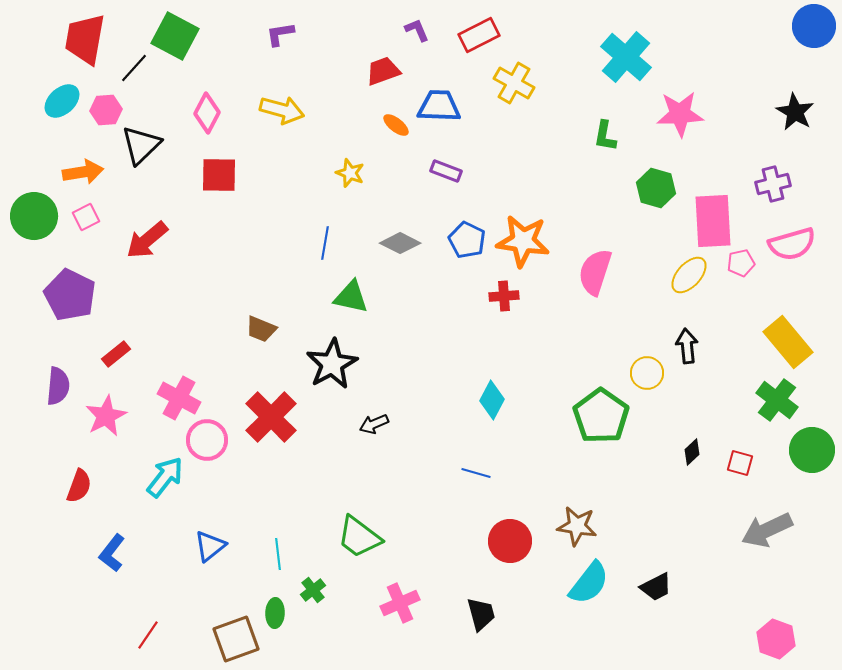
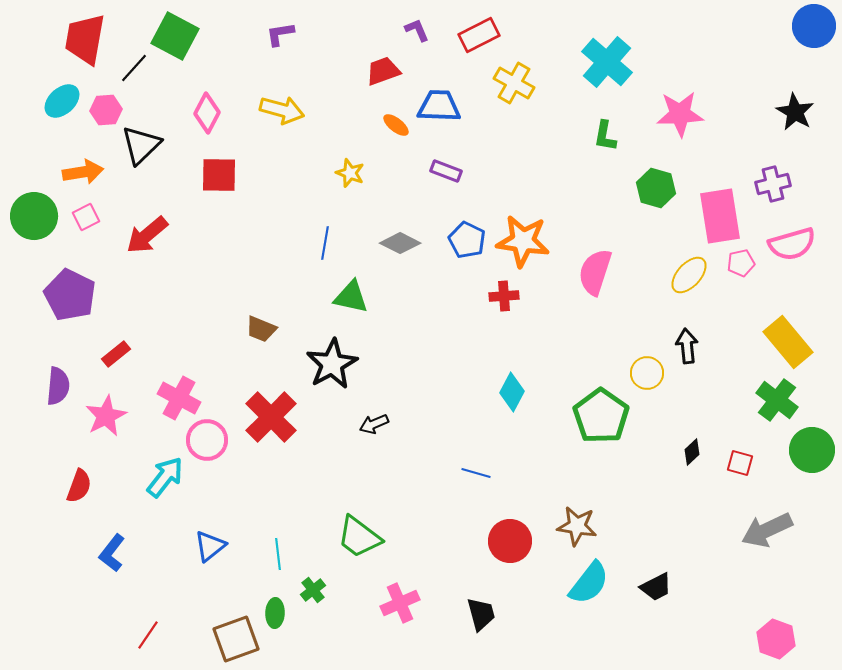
cyan cross at (626, 57): moved 19 px left, 5 px down
pink rectangle at (713, 221): moved 7 px right, 5 px up; rotated 6 degrees counterclockwise
red arrow at (147, 240): moved 5 px up
cyan diamond at (492, 400): moved 20 px right, 8 px up
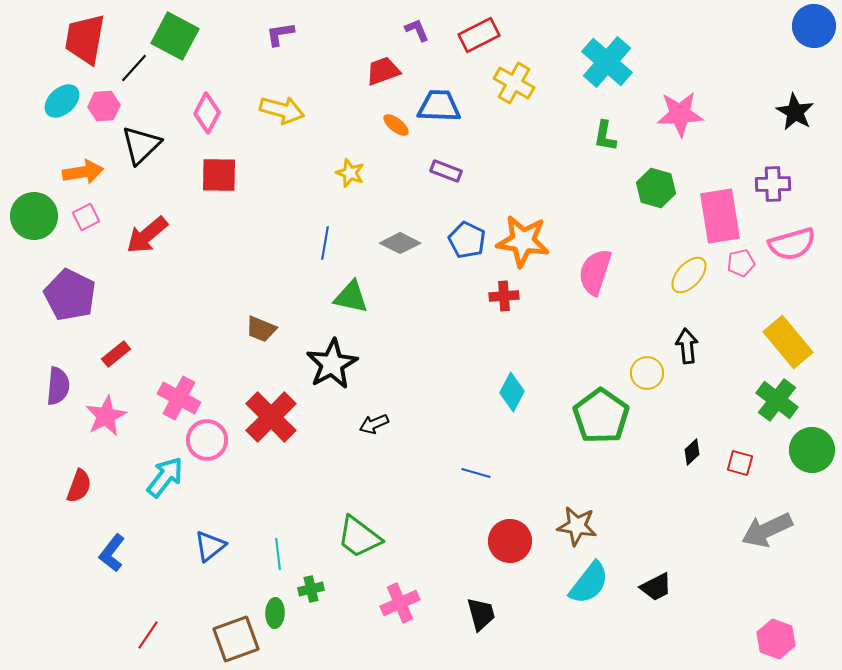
pink hexagon at (106, 110): moved 2 px left, 4 px up
purple cross at (773, 184): rotated 12 degrees clockwise
green cross at (313, 590): moved 2 px left, 1 px up; rotated 25 degrees clockwise
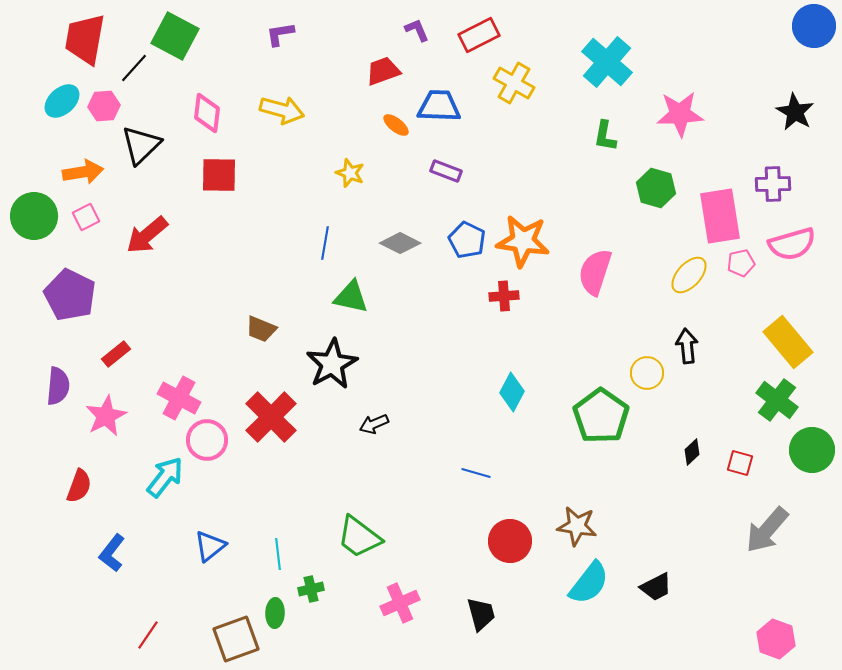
pink diamond at (207, 113): rotated 21 degrees counterclockwise
gray arrow at (767, 530): rotated 24 degrees counterclockwise
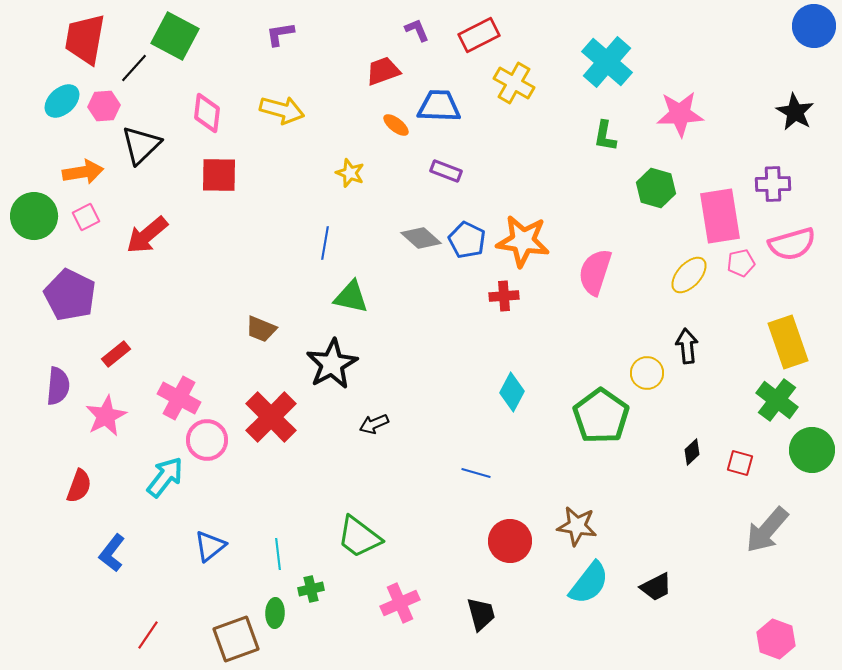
gray diamond at (400, 243): moved 21 px right, 5 px up; rotated 15 degrees clockwise
yellow rectangle at (788, 342): rotated 21 degrees clockwise
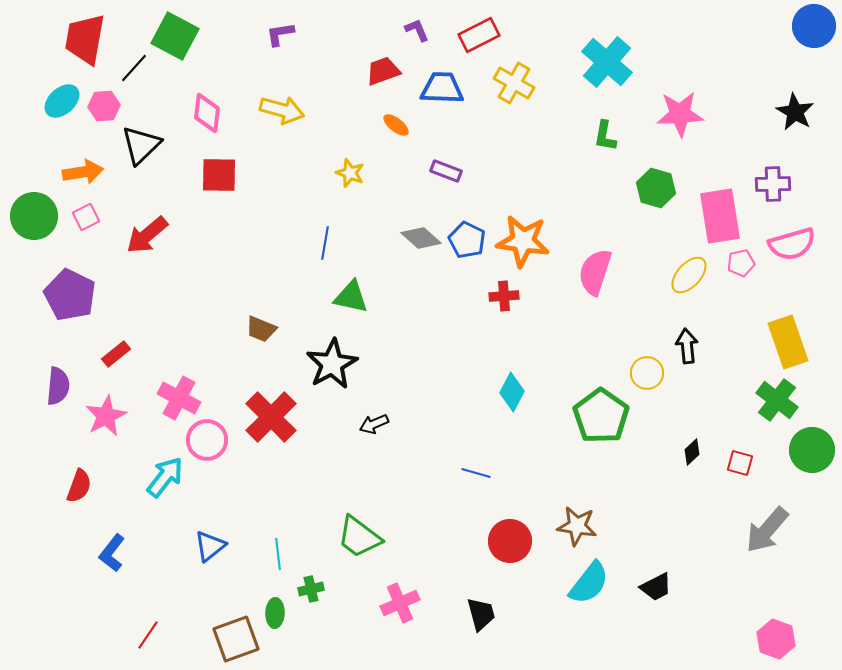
blue trapezoid at (439, 106): moved 3 px right, 18 px up
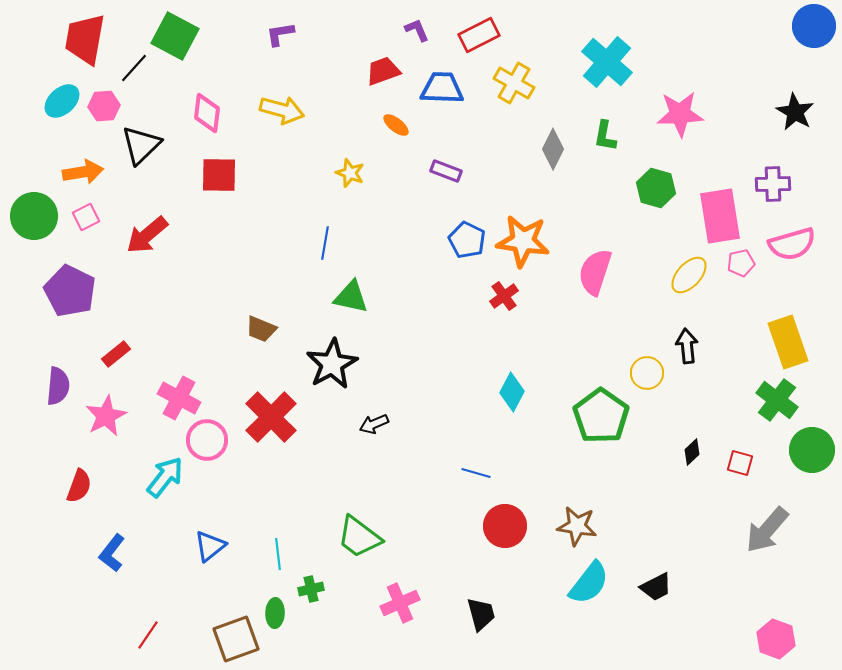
gray diamond at (421, 238): moved 132 px right, 89 px up; rotated 75 degrees clockwise
purple pentagon at (70, 295): moved 4 px up
red cross at (504, 296): rotated 32 degrees counterclockwise
red circle at (510, 541): moved 5 px left, 15 px up
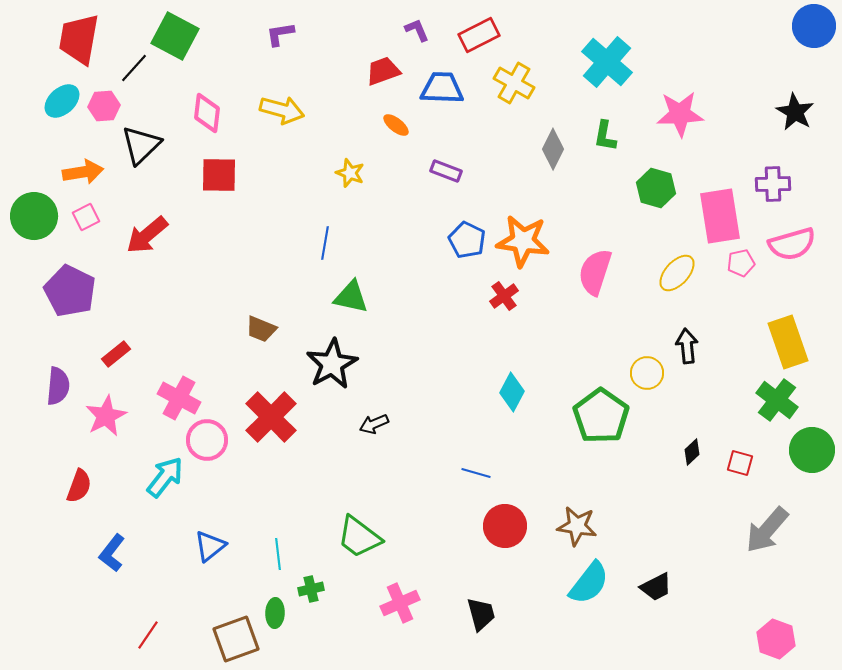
red trapezoid at (85, 39): moved 6 px left
yellow ellipse at (689, 275): moved 12 px left, 2 px up
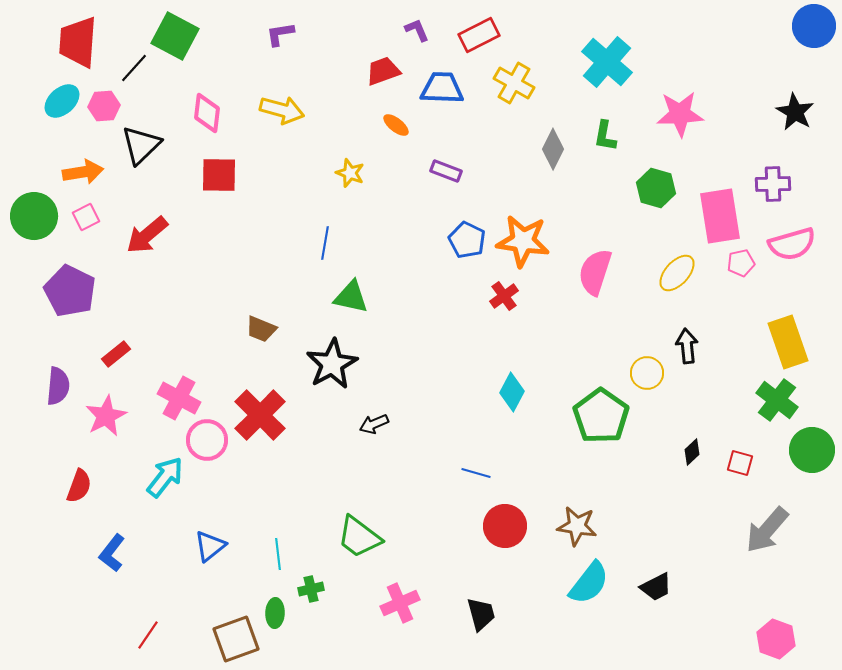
red trapezoid at (79, 39): moved 1 px left, 3 px down; rotated 6 degrees counterclockwise
red cross at (271, 417): moved 11 px left, 2 px up
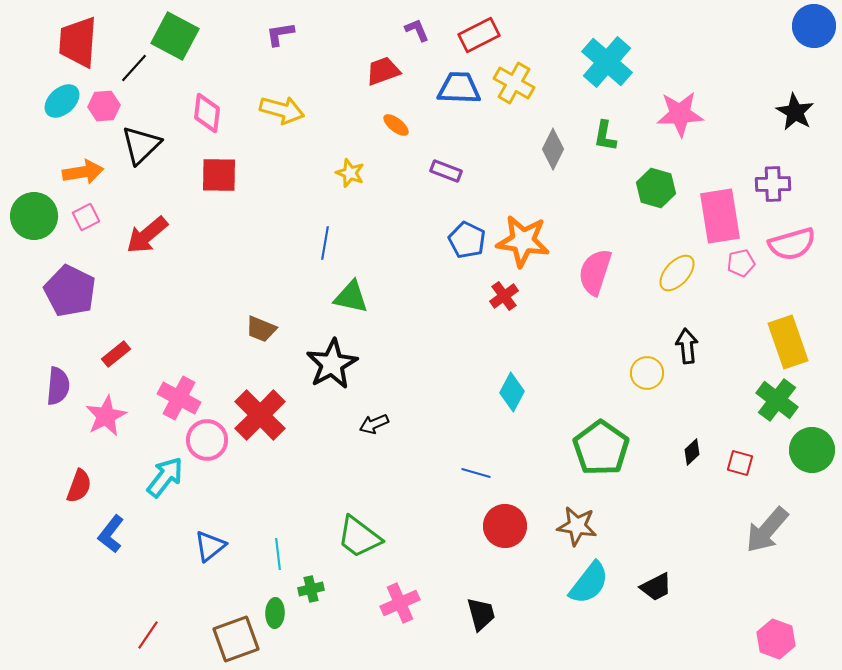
blue trapezoid at (442, 88): moved 17 px right
green pentagon at (601, 416): moved 32 px down
blue L-shape at (112, 553): moved 1 px left, 19 px up
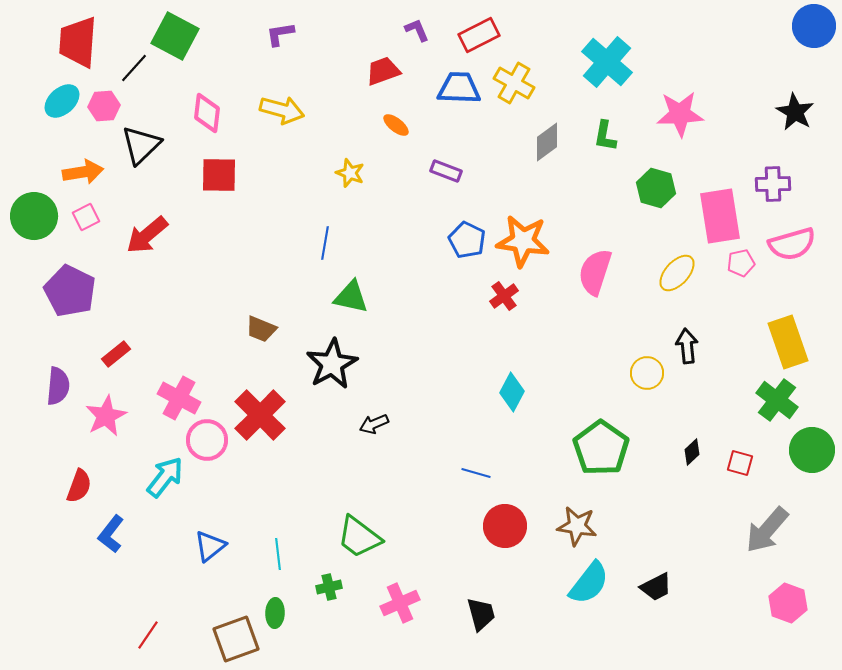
gray diamond at (553, 149): moved 6 px left, 7 px up; rotated 27 degrees clockwise
green cross at (311, 589): moved 18 px right, 2 px up
pink hexagon at (776, 639): moved 12 px right, 36 px up
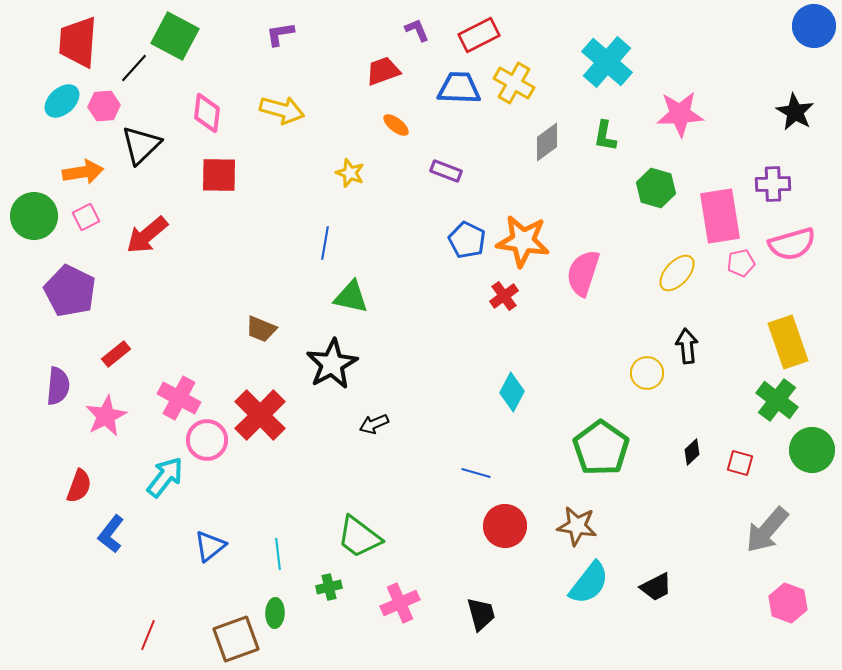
pink semicircle at (595, 272): moved 12 px left, 1 px down
red line at (148, 635): rotated 12 degrees counterclockwise
